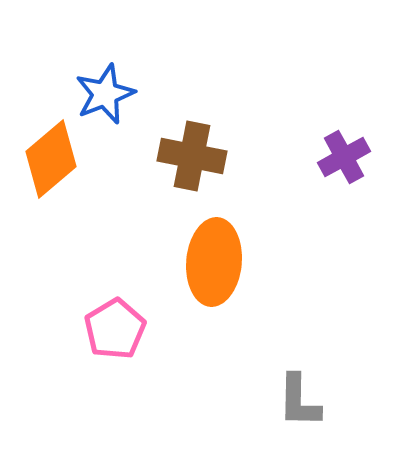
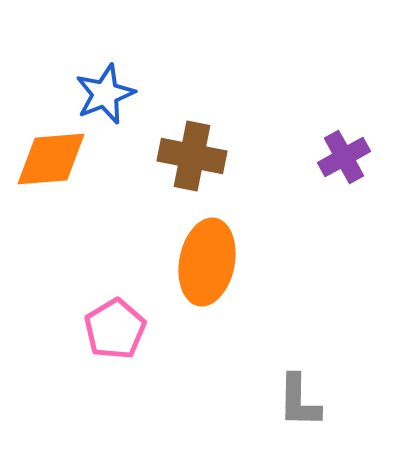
orange diamond: rotated 36 degrees clockwise
orange ellipse: moved 7 px left; rotated 6 degrees clockwise
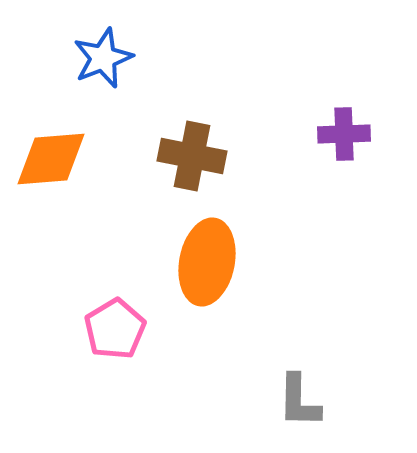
blue star: moved 2 px left, 36 px up
purple cross: moved 23 px up; rotated 27 degrees clockwise
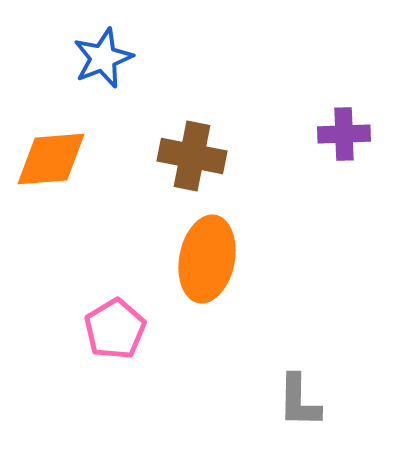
orange ellipse: moved 3 px up
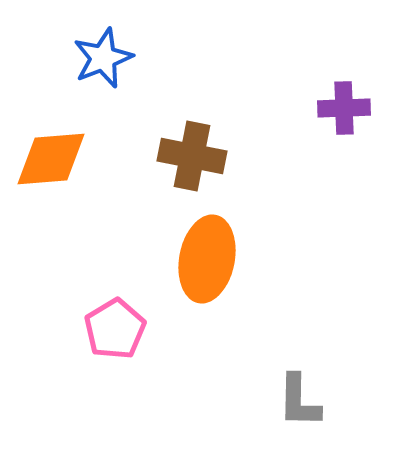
purple cross: moved 26 px up
